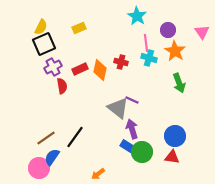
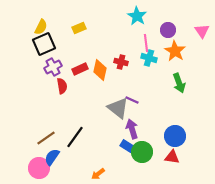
pink triangle: moved 1 px up
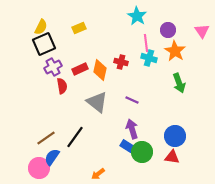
gray triangle: moved 21 px left, 6 px up
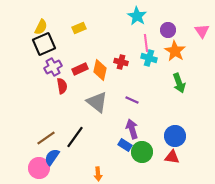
blue rectangle: moved 2 px left, 1 px up
orange arrow: rotated 56 degrees counterclockwise
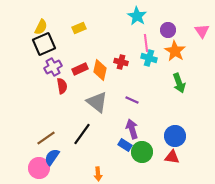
black line: moved 7 px right, 3 px up
